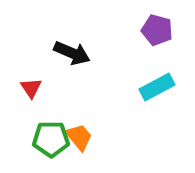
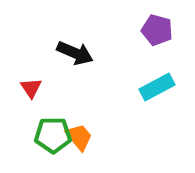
black arrow: moved 3 px right
green pentagon: moved 2 px right, 4 px up
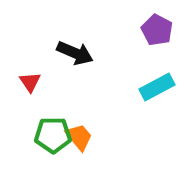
purple pentagon: rotated 12 degrees clockwise
red triangle: moved 1 px left, 6 px up
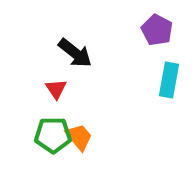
black arrow: rotated 15 degrees clockwise
red triangle: moved 26 px right, 7 px down
cyan rectangle: moved 12 px right, 7 px up; rotated 52 degrees counterclockwise
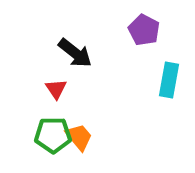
purple pentagon: moved 13 px left
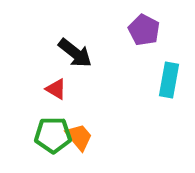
red triangle: rotated 25 degrees counterclockwise
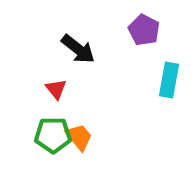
black arrow: moved 3 px right, 4 px up
red triangle: rotated 20 degrees clockwise
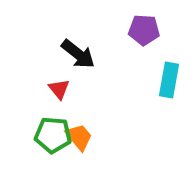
purple pentagon: rotated 24 degrees counterclockwise
black arrow: moved 5 px down
red triangle: moved 3 px right
green pentagon: rotated 6 degrees clockwise
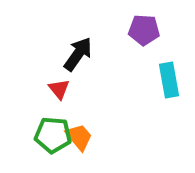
black arrow: rotated 93 degrees counterclockwise
cyan rectangle: rotated 20 degrees counterclockwise
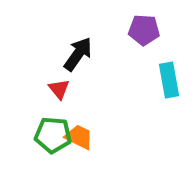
orange trapezoid: rotated 24 degrees counterclockwise
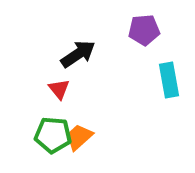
purple pentagon: rotated 8 degrees counterclockwise
black arrow: rotated 21 degrees clockwise
orange trapezoid: rotated 68 degrees counterclockwise
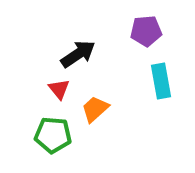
purple pentagon: moved 2 px right, 1 px down
cyan rectangle: moved 8 px left, 1 px down
orange trapezoid: moved 16 px right, 28 px up
